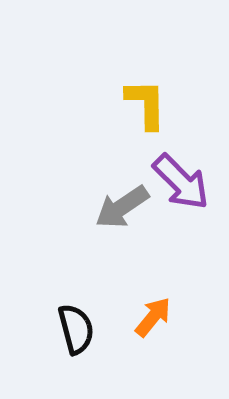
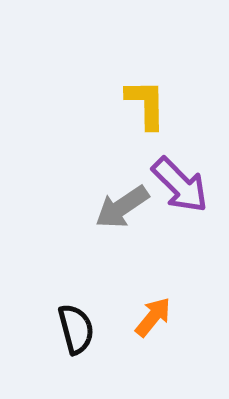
purple arrow: moved 1 px left, 3 px down
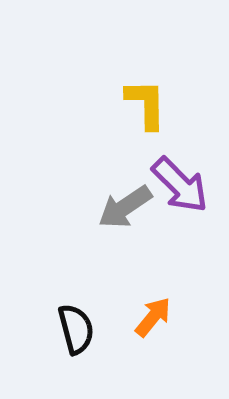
gray arrow: moved 3 px right
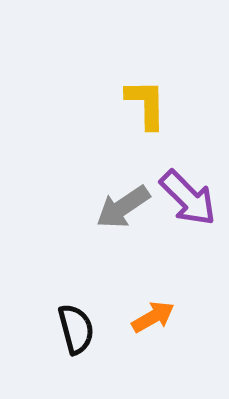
purple arrow: moved 8 px right, 13 px down
gray arrow: moved 2 px left
orange arrow: rotated 21 degrees clockwise
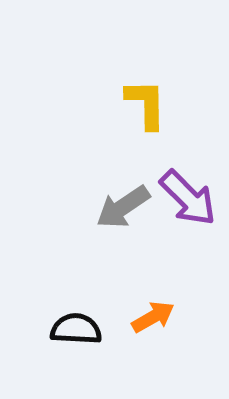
black semicircle: rotated 72 degrees counterclockwise
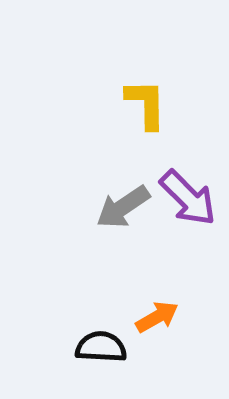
orange arrow: moved 4 px right
black semicircle: moved 25 px right, 18 px down
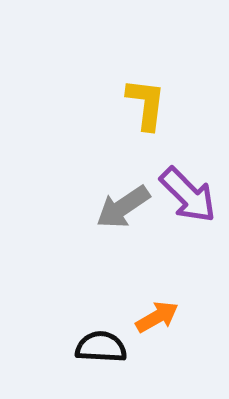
yellow L-shape: rotated 8 degrees clockwise
purple arrow: moved 3 px up
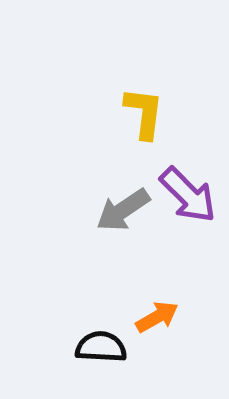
yellow L-shape: moved 2 px left, 9 px down
gray arrow: moved 3 px down
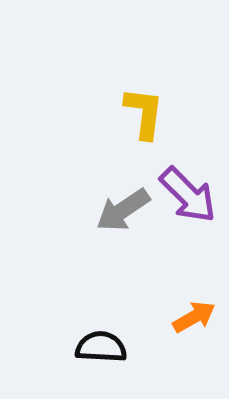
orange arrow: moved 37 px right
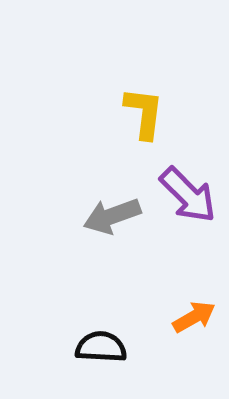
gray arrow: moved 11 px left, 6 px down; rotated 14 degrees clockwise
